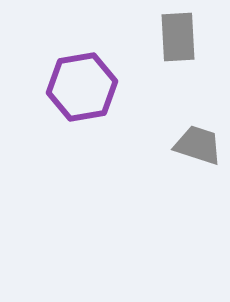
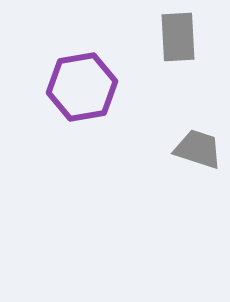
gray trapezoid: moved 4 px down
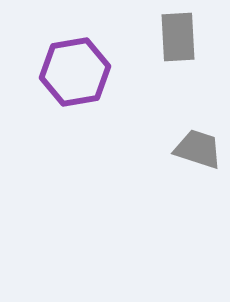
purple hexagon: moved 7 px left, 15 px up
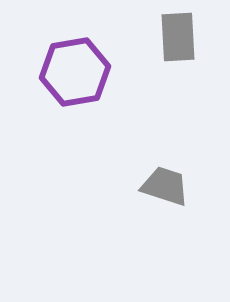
gray trapezoid: moved 33 px left, 37 px down
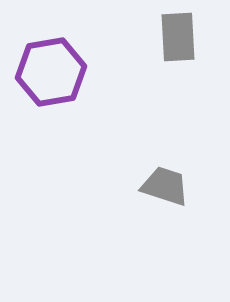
purple hexagon: moved 24 px left
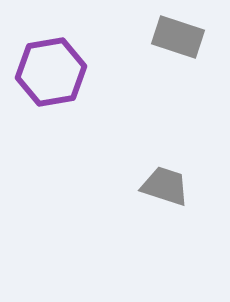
gray rectangle: rotated 69 degrees counterclockwise
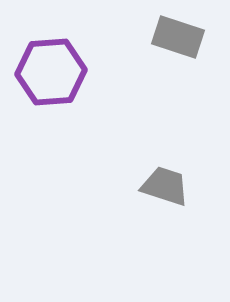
purple hexagon: rotated 6 degrees clockwise
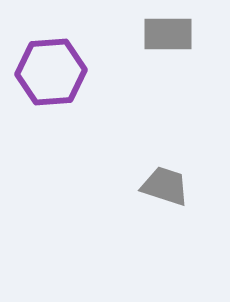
gray rectangle: moved 10 px left, 3 px up; rotated 18 degrees counterclockwise
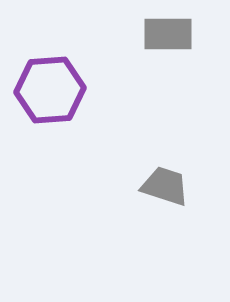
purple hexagon: moved 1 px left, 18 px down
